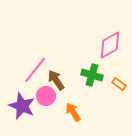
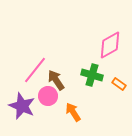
pink circle: moved 2 px right
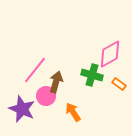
pink diamond: moved 9 px down
brown arrow: moved 2 px down; rotated 50 degrees clockwise
pink circle: moved 2 px left
purple star: moved 3 px down
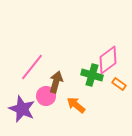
pink diamond: moved 2 px left, 6 px down; rotated 8 degrees counterclockwise
pink line: moved 3 px left, 3 px up
orange arrow: moved 3 px right, 7 px up; rotated 18 degrees counterclockwise
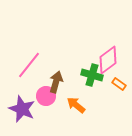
pink line: moved 3 px left, 2 px up
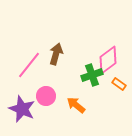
green cross: rotated 35 degrees counterclockwise
brown arrow: moved 28 px up
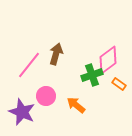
purple star: moved 3 px down
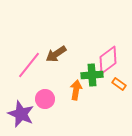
brown arrow: rotated 140 degrees counterclockwise
green cross: rotated 15 degrees clockwise
pink circle: moved 1 px left, 3 px down
orange arrow: moved 15 px up; rotated 60 degrees clockwise
purple star: moved 1 px left, 2 px down
